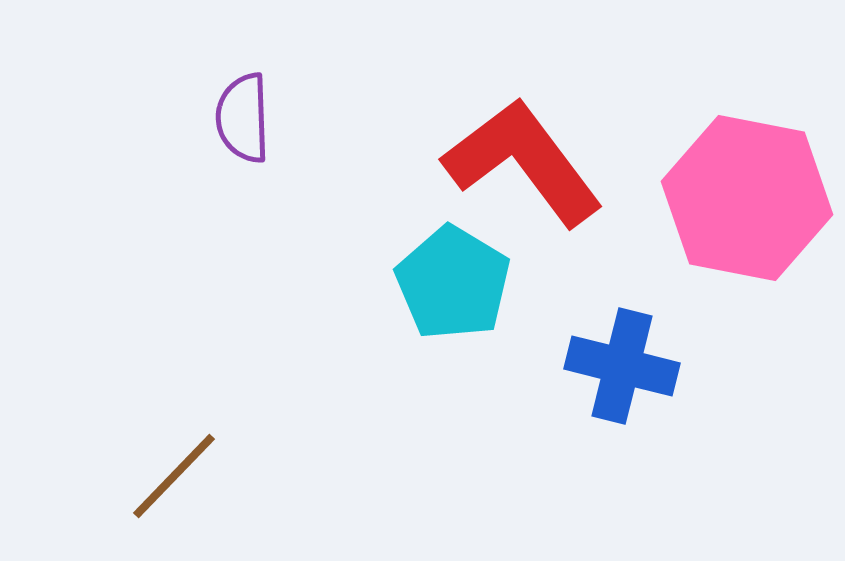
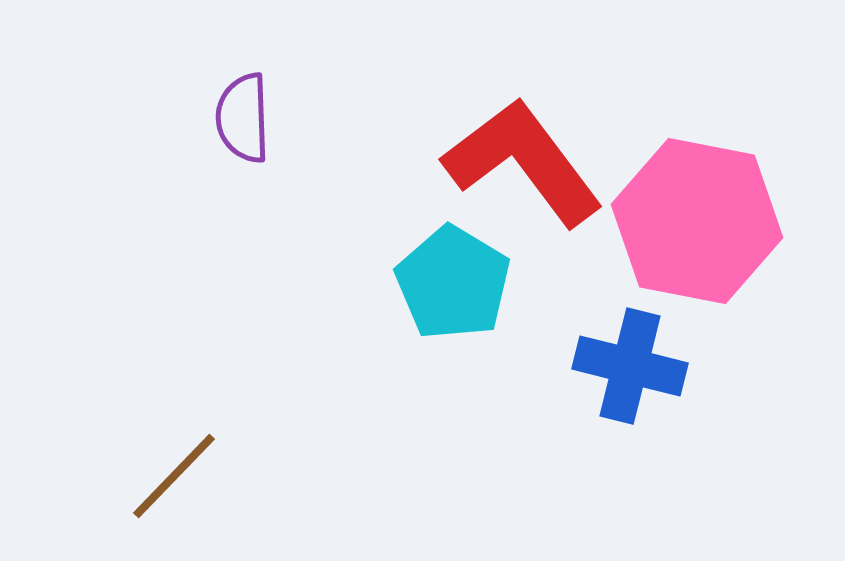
pink hexagon: moved 50 px left, 23 px down
blue cross: moved 8 px right
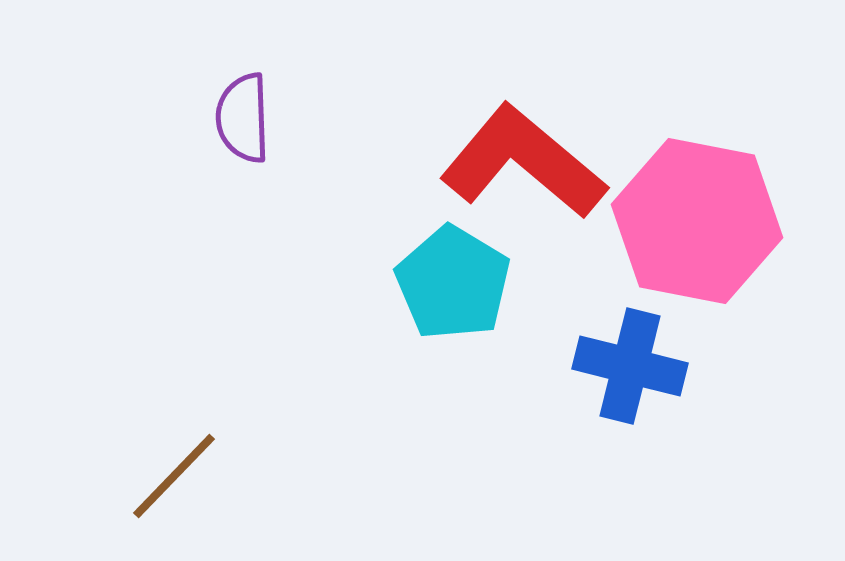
red L-shape: rotated 13 degrees counterclockwise
